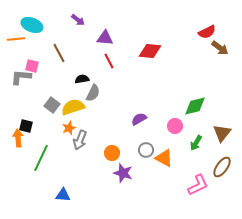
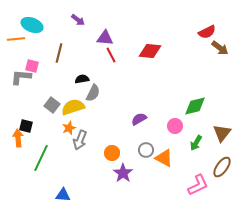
brown line: rotated 42 degrees clockwise
red line: moved 2 px right, 6 px up
purple star: rotated 18 degrees clockwise
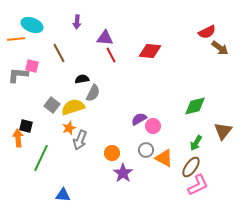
purple arrow: moved 1 px left, 2 px down; rotated 56 degrees clockwise
brown line: rotated 42 degrees counterclockwise
gray L-shape: moved 3 px left, 2 px up
pink circle: moved 22 px left
brown triangle: moved 1 px right, 2 px up
brown ellipse: moved 31 px left
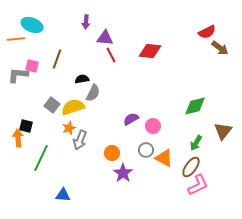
purple arrow: moved 9 px right
brown line: moved 2 px left, 6 px down; rotated 48 degrees clockwise
purple semicircle: moved 8 px left
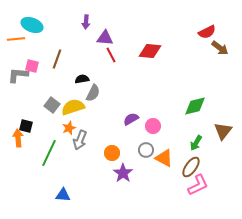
green line: moved 8 px right, 5 px up
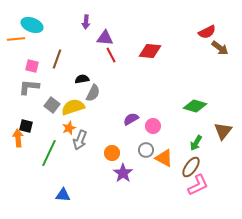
gray L-shape: moved 11 px right, 12 px down
green diamond: rotated 30 degrees clockwise
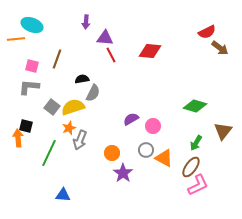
gray square: moved 2 px down
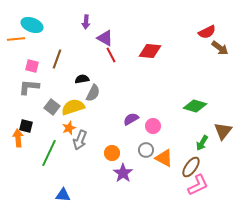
purple triangle: rotated 24 degrees clockwise
green arrow: moved 6 px right
